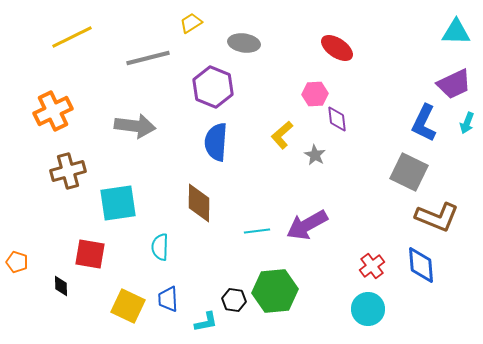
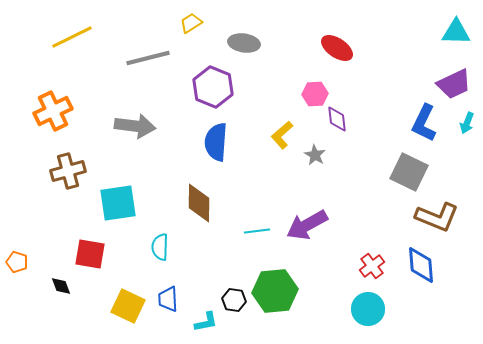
black diamond: rotated 20 degrees counterclockwise
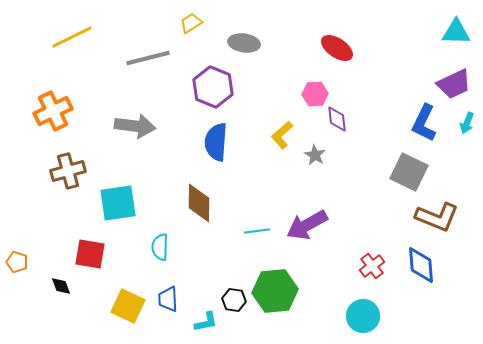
cyan circle: moved 5 px left, 7 px down
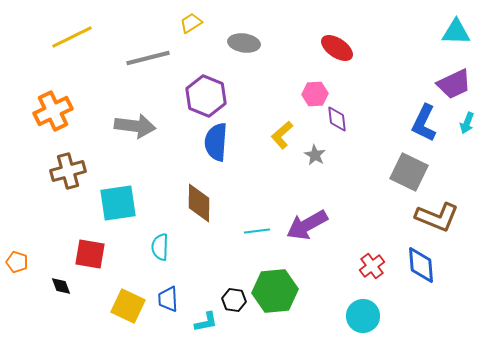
purple hexagon: moved 7 px left, 9 px down
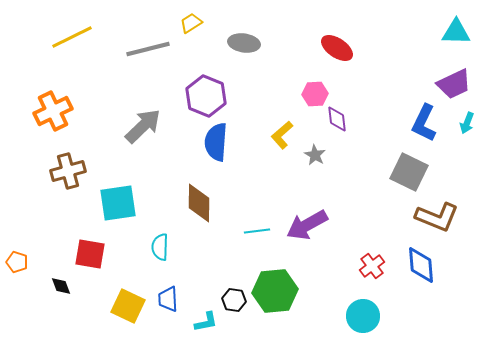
gray line: moved 9 px up
gray arrow: moved 8 px right; rotated 51 degrees counterclockwise
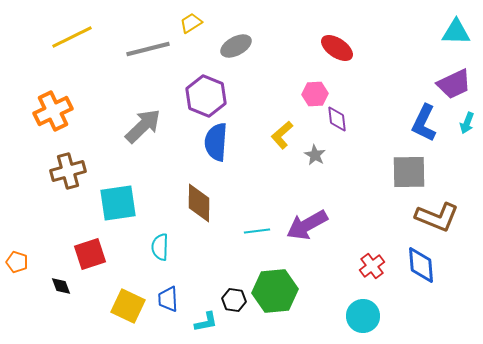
gray ellipse: moved 8 px left, 3 px down; rotated 36 degrees counterclockwise
gray square: rotated 27 degrees counterclockwise
red square: rotated 28 degrees counterclockwise
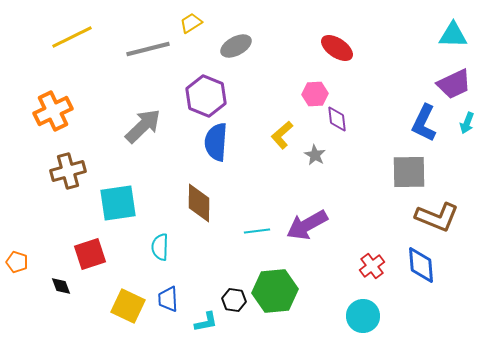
cyan triangle: moved 3 px left, 3 px down
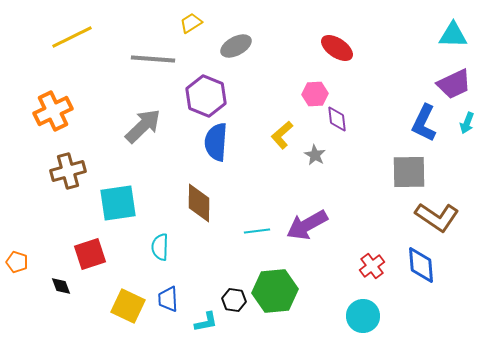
gray line: moved 5 px right, 10 px down; rotated 18 degrees clockwise
brown L-shape: rotated 12 degrees clockwise
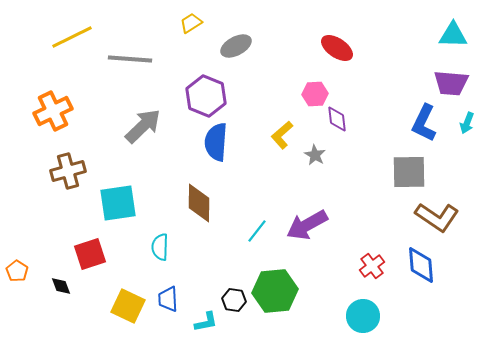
gray line: moved 23 px left
purple trapezoid: moved 3 px left, 1 px up; rotated 30 degrees clockwise
cyan line: rotated 45 degrees counterclockwise
orange pentagon: moved 9 px down; rotated 15 degrees clockwise
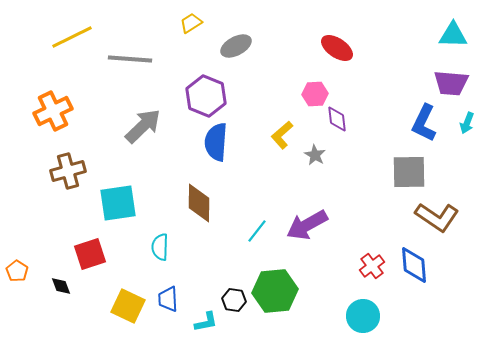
blue diamond: moved 7 px left
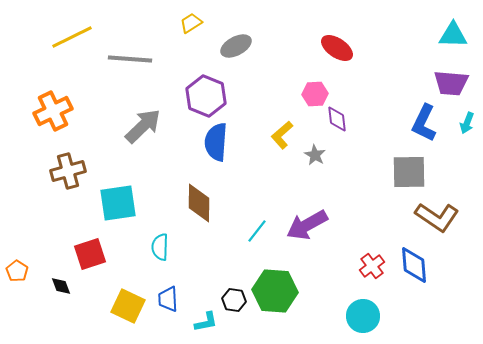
green hexagon: rotated 9 degrees clockwise
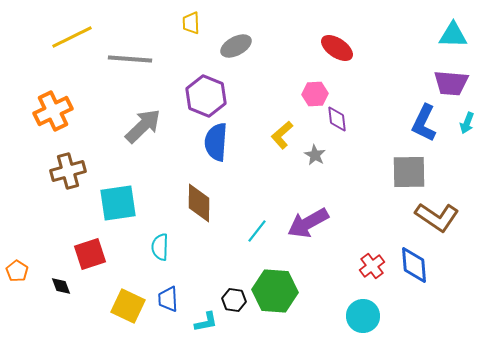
yellow trapezoid: rotated 60 degrees counterclockwise
purple arrow: moved 1 px right, 2 px up
